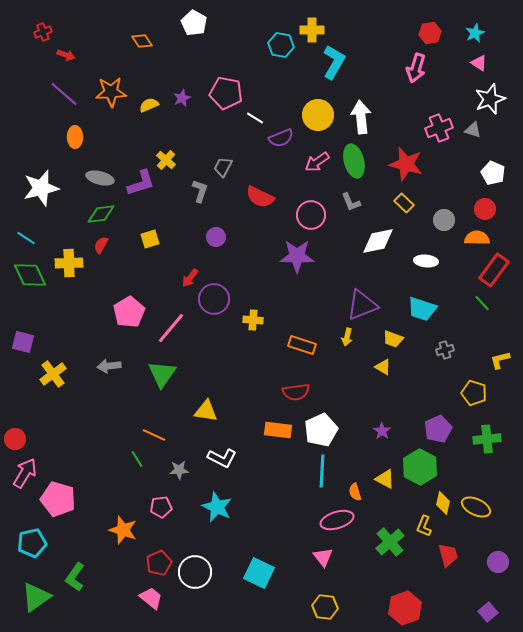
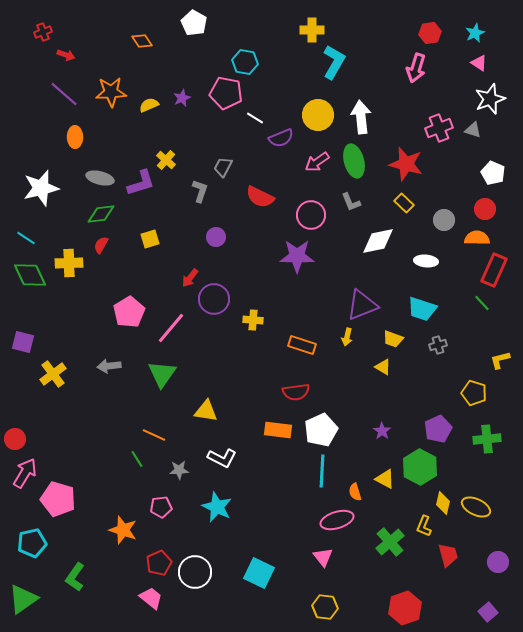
cyan hexagon at (281, 45): moved 36 px left, 17 px down
red rectangle at (494, 270): rotated 12 degrees counterclockwise
gray cross at (445, 350): moved 7 px left, 5 px up
green triangle at (36, 597): moved 13 px left, 2 px down
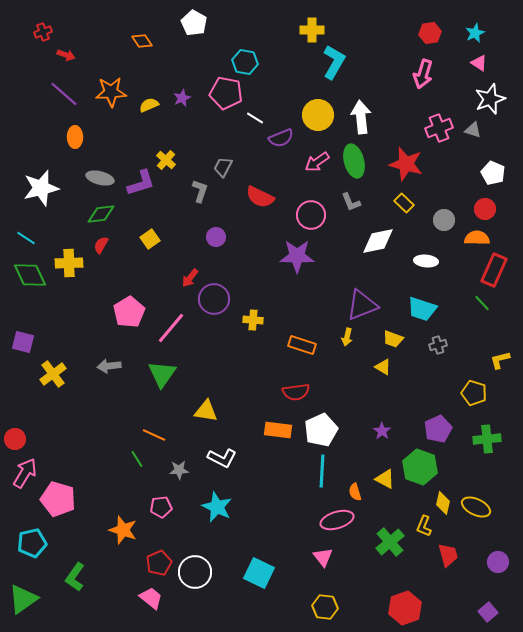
pink arrow at (416, 68): moved 7 px right, 6 px down
yellow square at (150, 239): rotated 18 degrees counterclockwise
green hexagon at (420, 467): rotated 8 degrees counterclockwise
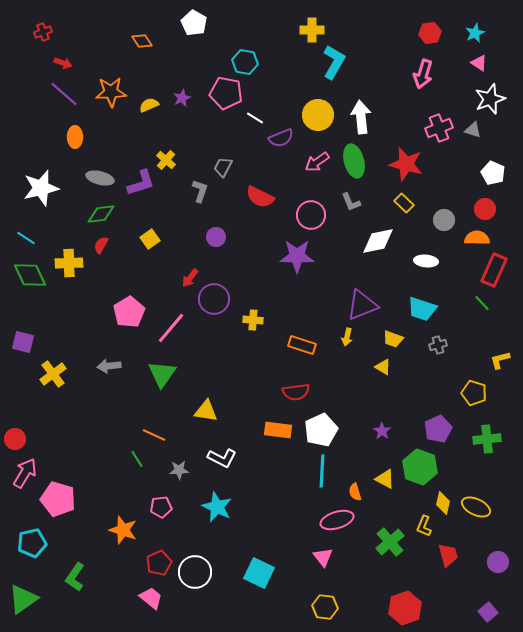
red arrow at (66, 55): moved 3 px left, 8 px down
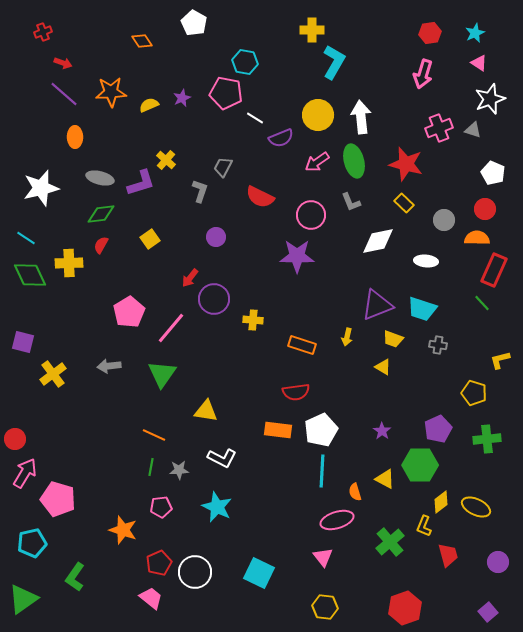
purple triangle at (362, 305): moved 15 px right
gray cross at (438, 345): rotated 24 degrees clockwise
green line at (137, 459): moved 14 px right, 8 px down; rotated 42 degrees clockwise
green hexagon at (420, 467): moved 2 px up; rotated 20 degrees counterclockwise
yellow diamond at (443, 503): moved 2 px left, 1 px up; rotated 40 degrees clockwise
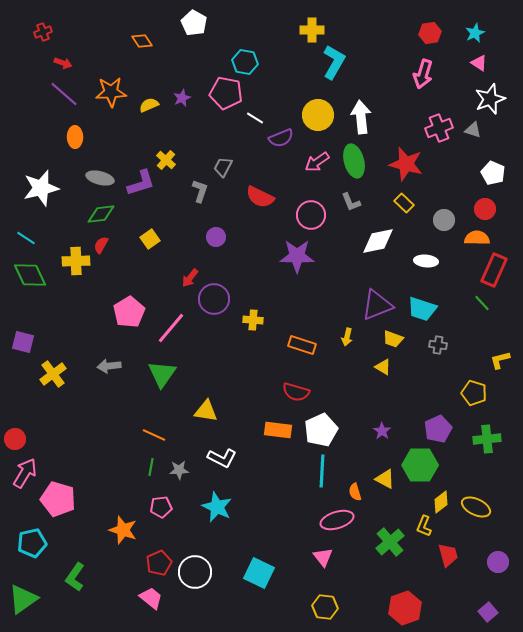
yellow cross at (69, 263): moved 7 px right, 2 px up
red semicircle at (296, 392): rotated 24 degrees clockwise
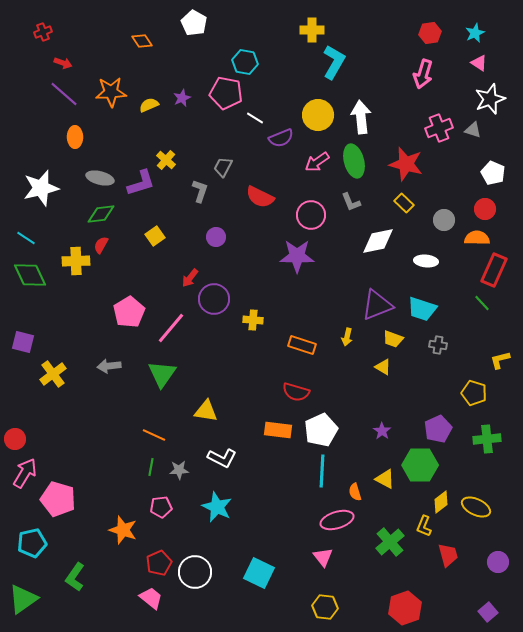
yellow square at (150, 239): moved 5 px right, 3 px up
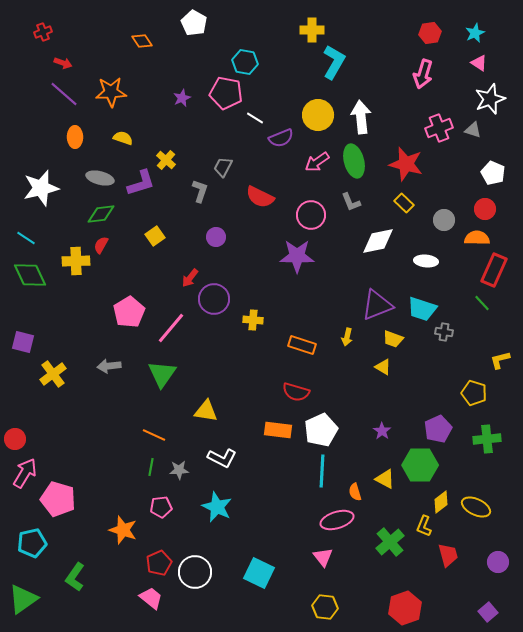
yellow semicircle at (149, 105): moved 26 px left, 33 px down; rotated 42 degrees clockwise
gray cross at (438, 345): moved 6 px right, 13 px up
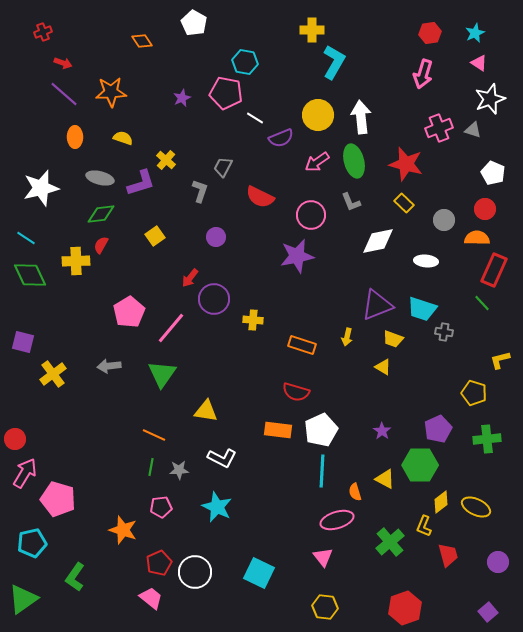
purple star at (297, 256): rotated 12 degrees counterclockwise
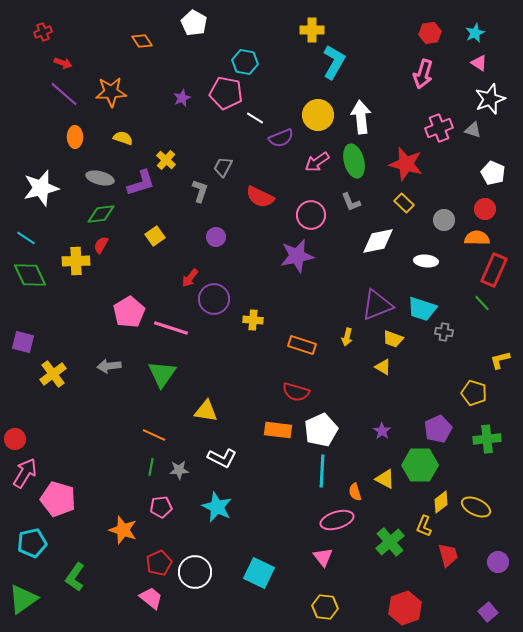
pink line at (171, 328): rotated 68 degrees clockwise
